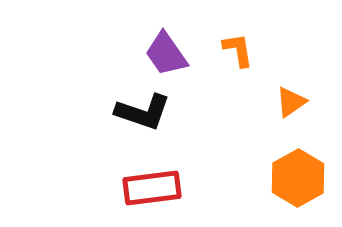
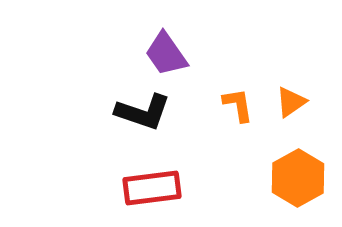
orange L-shape: moved 55 px down
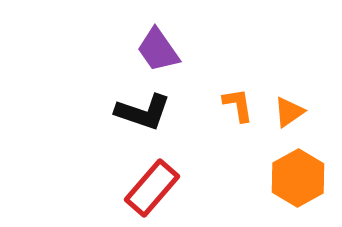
purple trapezoid: moved 8 px left, 4 px up
orange triangle: moved 2 px left, 10 px down
red rectangle: rotated 42 degrees counterclockwise
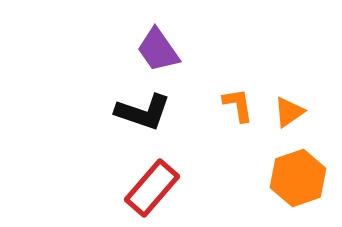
orange hexagon: rotated 10 degrees clockwise
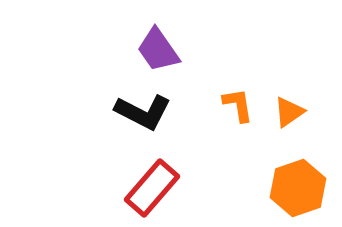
black L-shape: rotated 8 degrees clockwise
orange hexagon: moved 10 px down
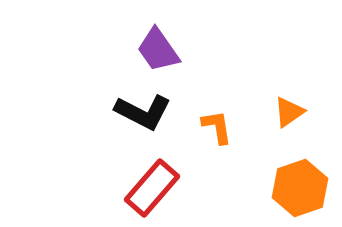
orange L-shape: moved 21 px left, 22 px down
orange hexagon: moved 2 px right
